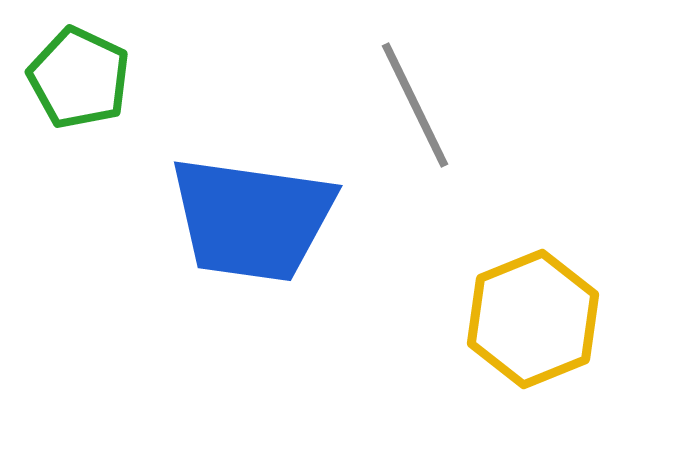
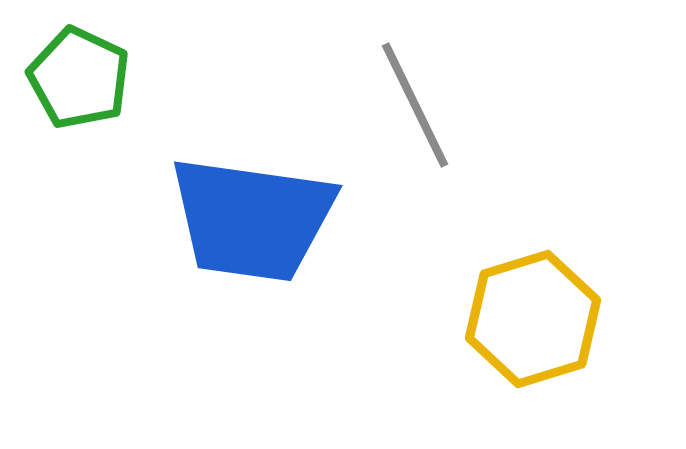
yellow hexagon: rotated 5 degrees clockwise
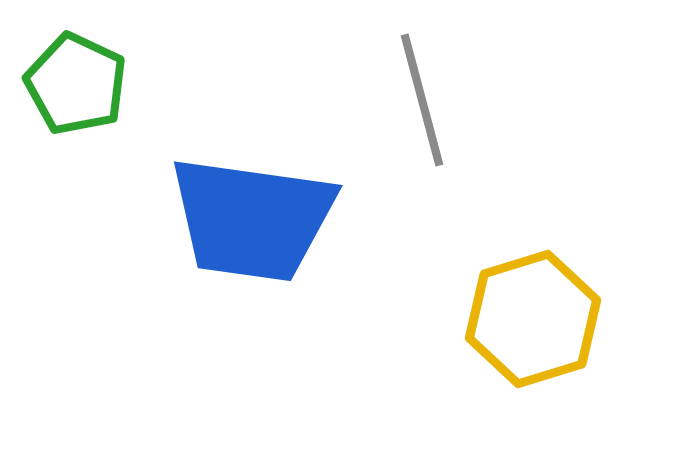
green pentagon: moved 3 px left, 6 px down
gray line: moved 7 px right, 5 px up; rotated 11 degrees clockwise
